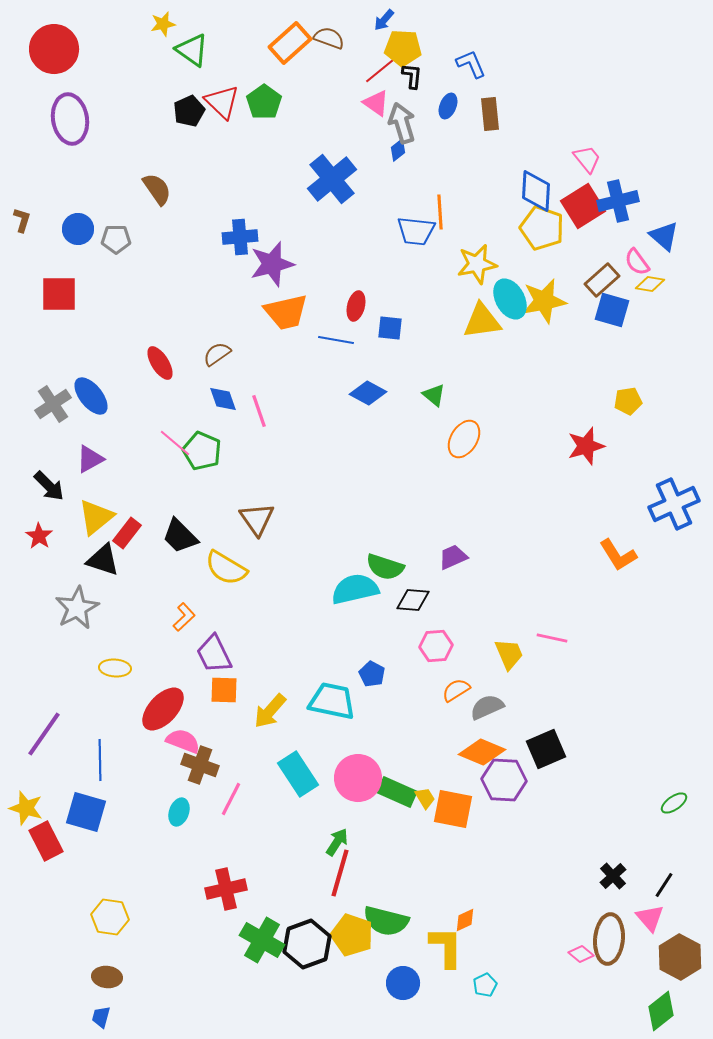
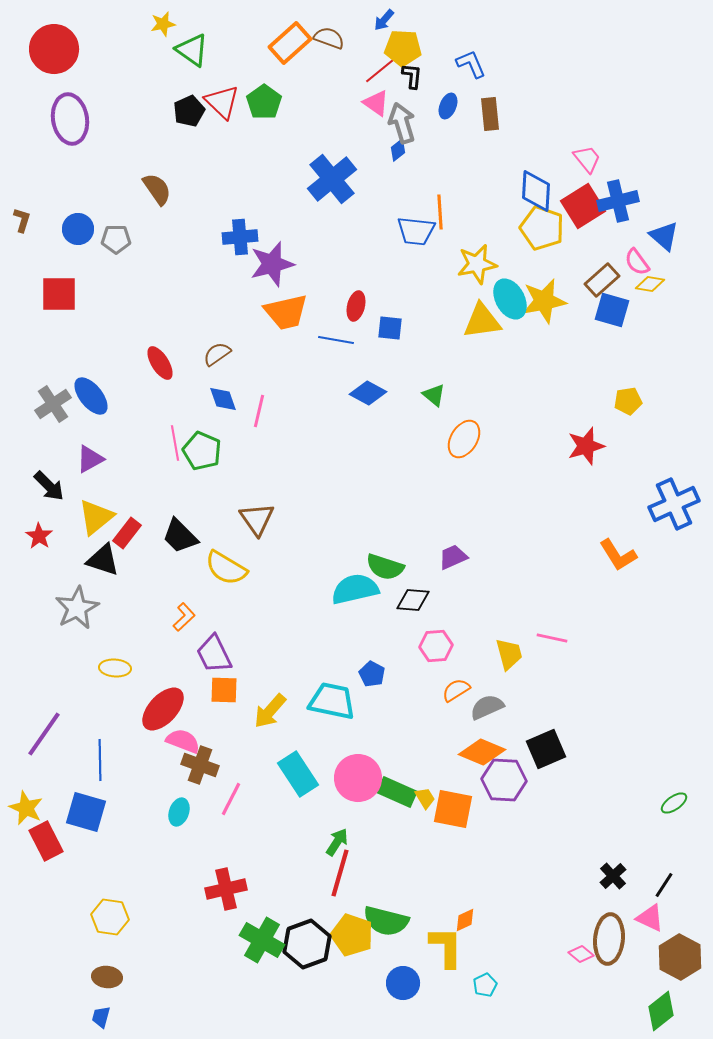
pink line at (259, 411): rotated 32 degrees clockwise
pink line at (175, 443): rotated 40 degrees clockwise
yellow trapezoid at (509, 654): rotated 8 degrees clockwise
yellow star at (26, 808): rotated 8 degrees clockwise
pink triangle at (650, 918): rotated 24 degrees counterclockwise
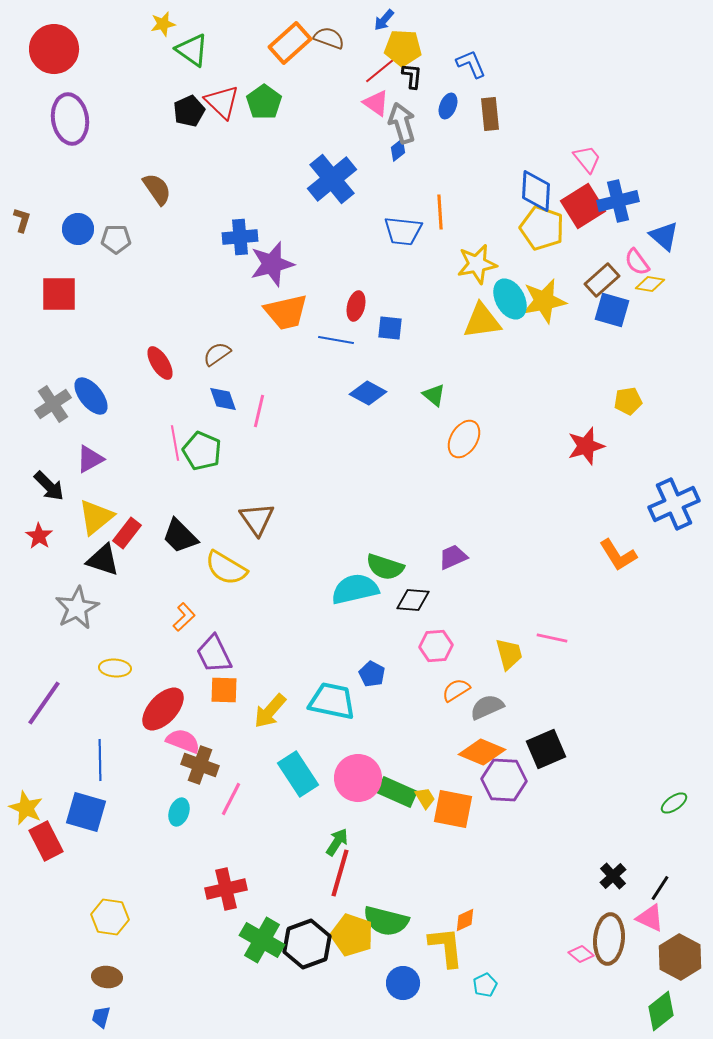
blue trapezoid at (416, 231): moved 13 px left
purple line at (44, 734): moved 31 px up
black line at (664, 885): moved 4 px left, 3 px down
yellow L-shape at (446, 947): rotated 6 degrees counterclockwise
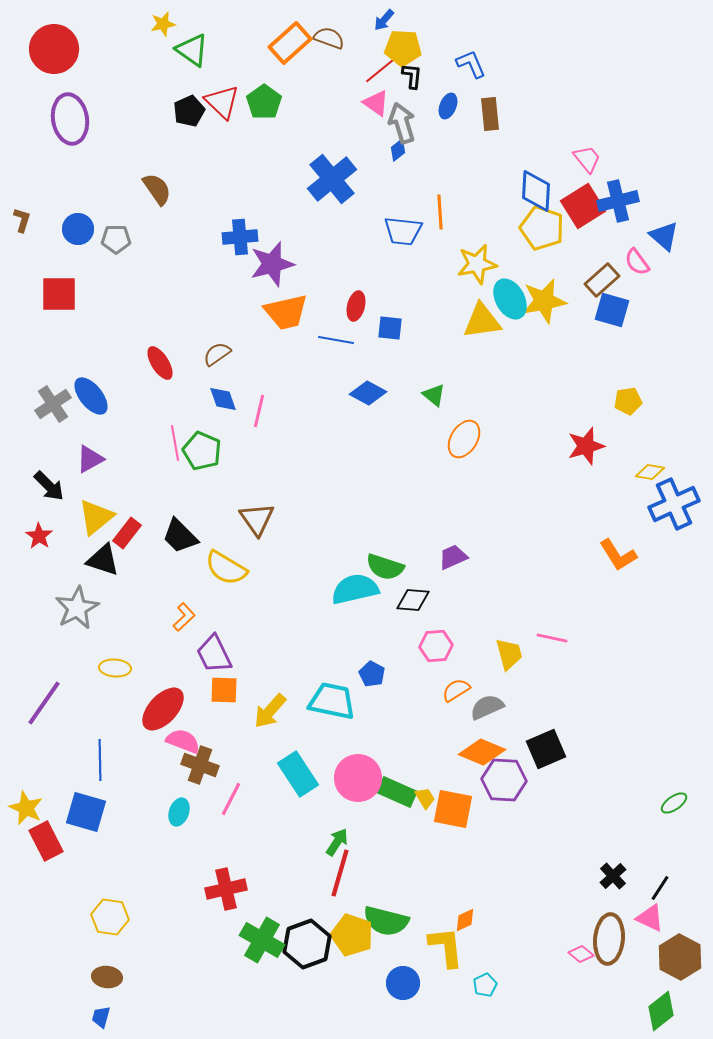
yellow diamond at (650, 284): moved 188 px down
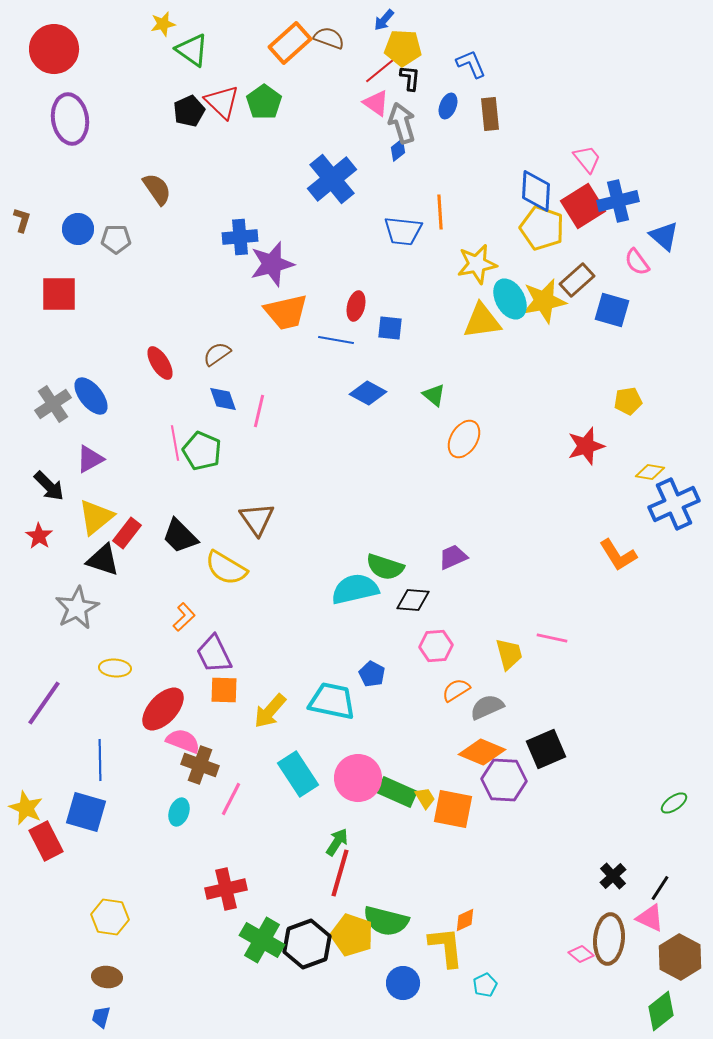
black L-shape at (412, 76): moved 2 px left, 2 px down
brown rectangle at (602, 280): moved 25 px left
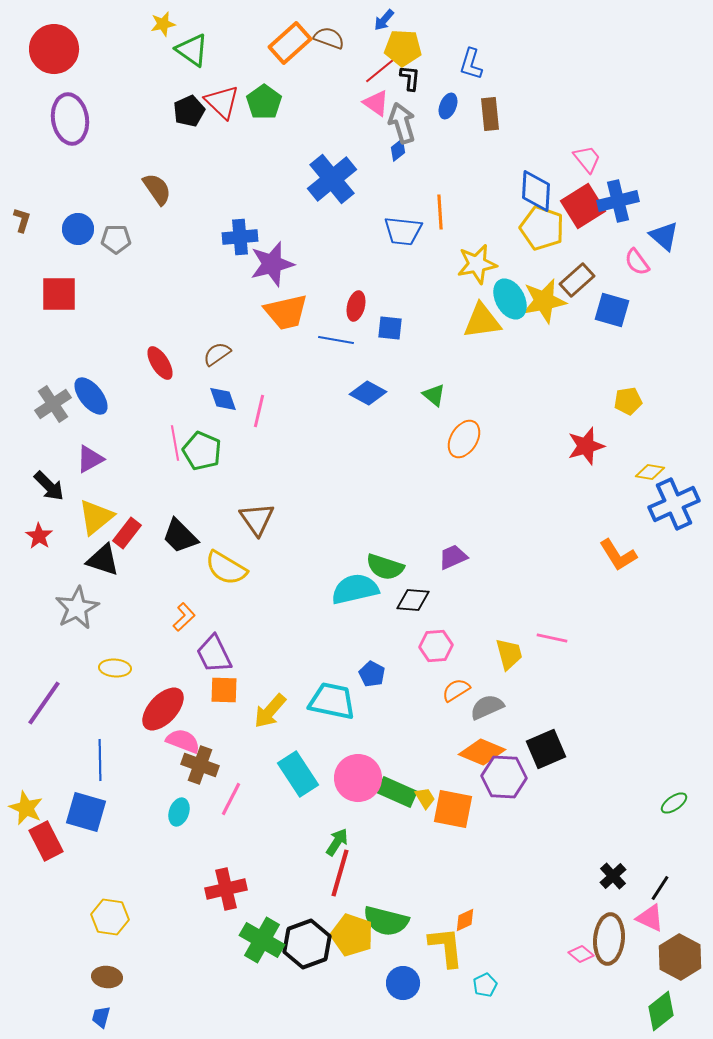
blue L-shape at (471, 64): rotated 140 degrees counterclockwise
purple hexagon at (504, 780): moved 3 px up
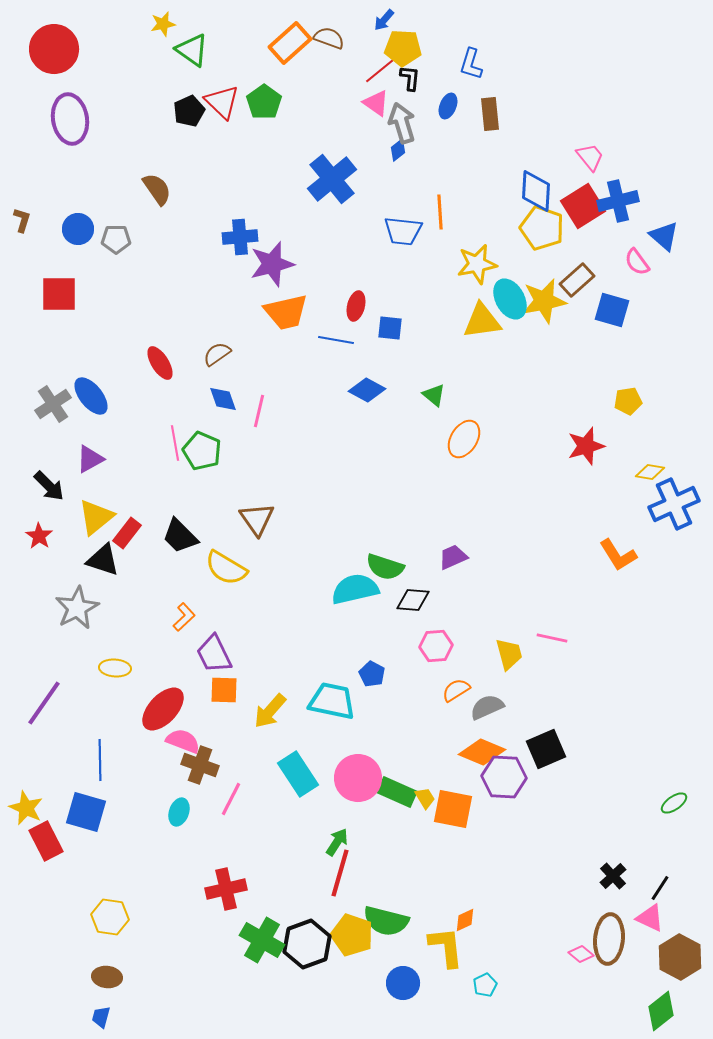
pink trapezoid at (587, 159): moved 3 px right, 2 px up
blue diamond at (368, 393): moved 1 px left, 3 px up
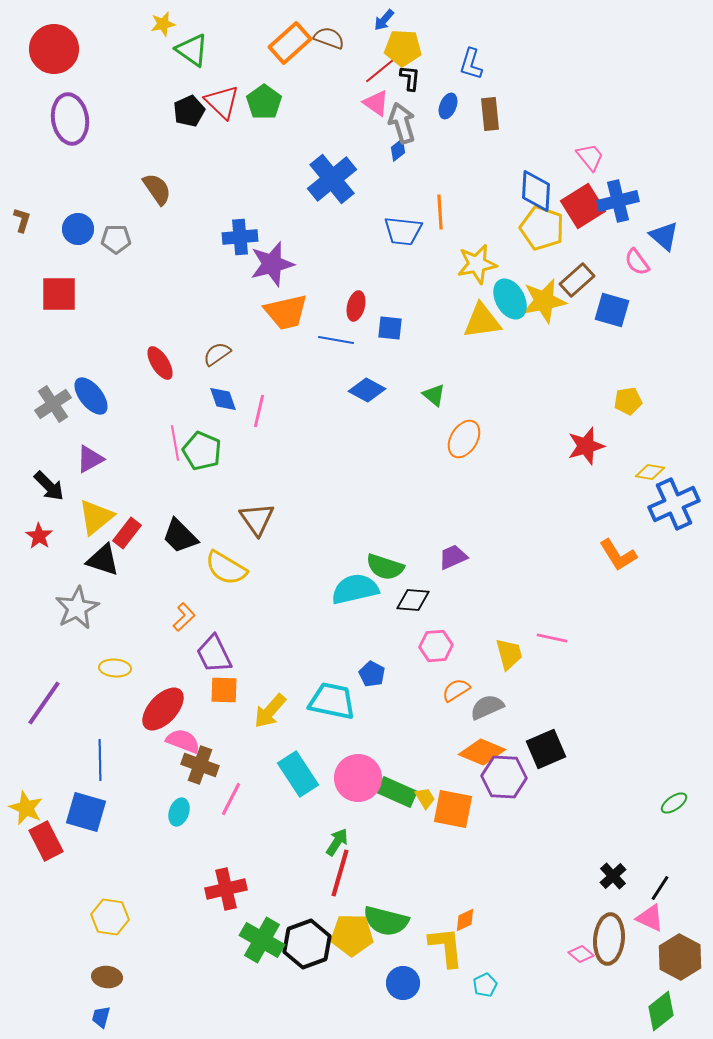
yellow pentagon at (352, 935): rotated 18 degrees counterclockwise
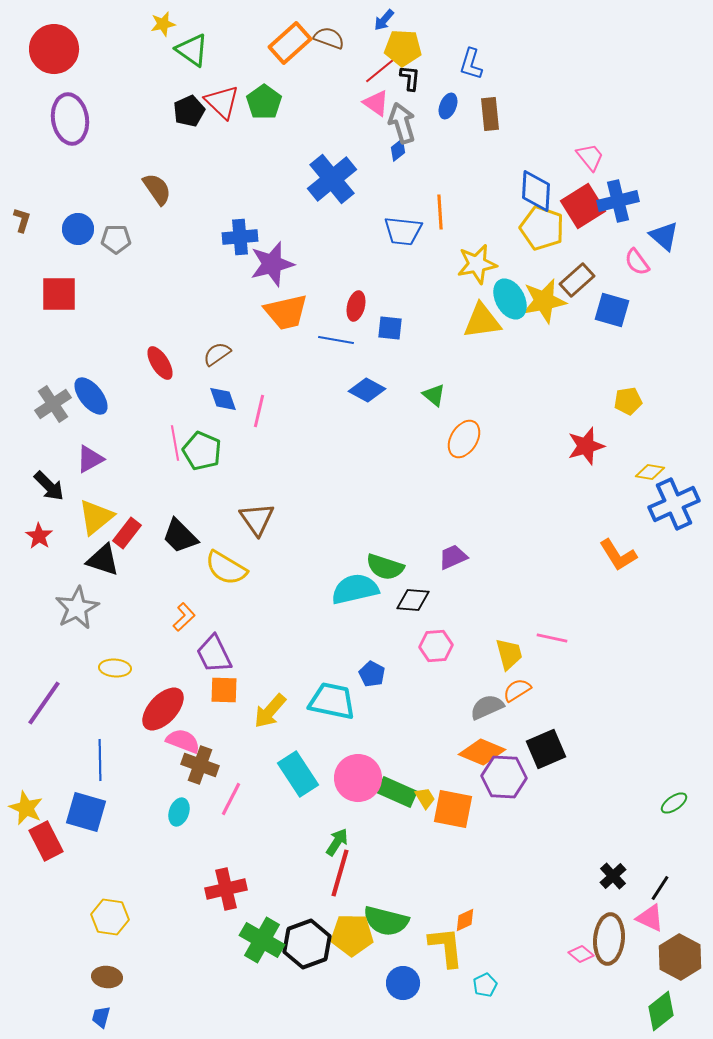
orange semicircle at (456, 690): moved 61 px right
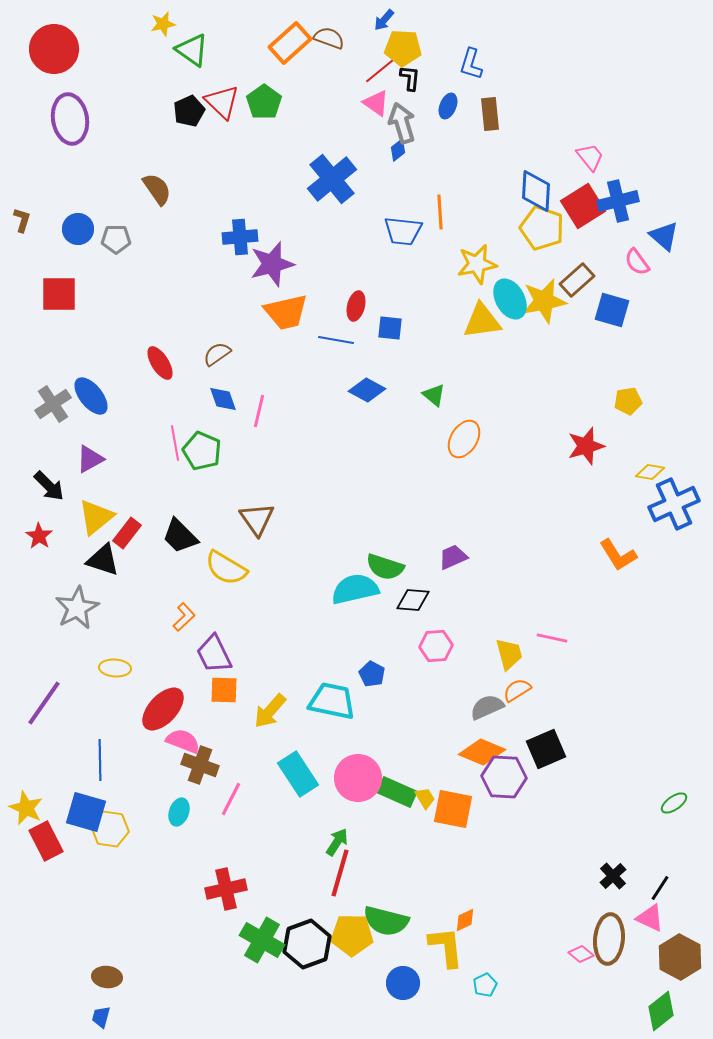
yellow hexagon at (110, 917): moved 88 px up
